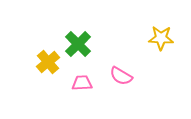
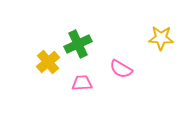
green cross: rotated 20 degrees clockwise
pink semicircle: moved 7 px up
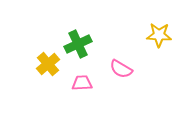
yellow star: moved 2 px left, 3 px up
yellow cross: moved 2 px down
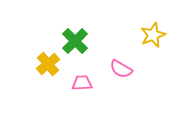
yellow star: moved 6 px left; rotated 25 degrees counterclockwise
green cross: moved 3 px left, 3 px up; rotated 20 degrees counterclockwise
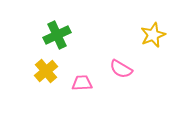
green cross: moved 18 px left, 6 px up; rotated 20 degrees clockwise
yellow cross: moved 2 px left, 7 px down
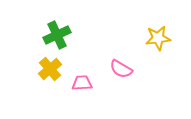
yellow star: moved 5 px right, 3 px down; rotated 15 degrees clockwise
yellow cross: moved 4 px right, 2 px up
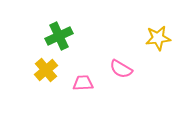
green cross: moved 2 px right, 1 px down
yellow cross: moved 4 px left, 1 px down
pink trapezoid: moved 1 px right
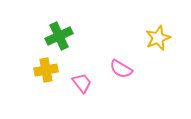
yellow star: rotated 15 degrees counterclockwise
yellow cross: rotated 30 degrees clockwise
pink trapezoid: moved 1 px left; rotated 55 degrees clockwise
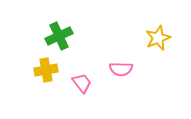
pink semicircle: rotated 30 degrees counterclockwise
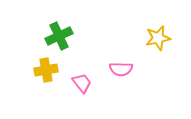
yellow star: rotated 10 degrees clockwise
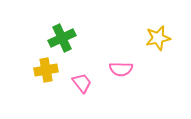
green cross: moved 3 px right, 2 px down
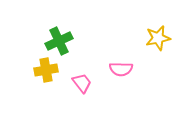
green cross: moved 3 px left, 3 px down
